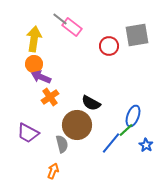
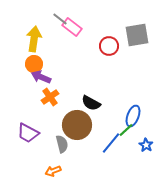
orange arrow: rotated 133 degrees counterclockwise
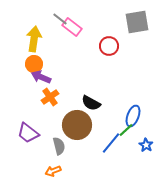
gray square: moved 13 px up
purple trapezoid: rotated 10 degrees clockwise
gray semicircle: moved 3 px left, 2 px down
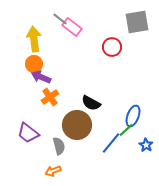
yellow arrow: rotated 15 degrees counterclockwise
red circle: moved 3 px right, 1 px down
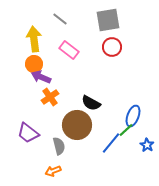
gray square: moved 29 px left, 2 px up
pink rectangle: moved 3 px left, 23 px down
blue star: moved 1 px right
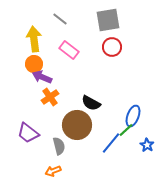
purple arrow: moved 1 px right
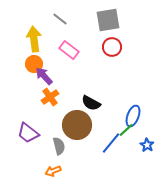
purple arrow: moved 2 px right, 1 px up; rotated 24 degrees clockwise
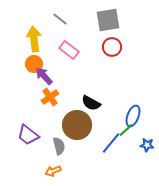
purple trapezoid: moved 2 px down
blue star: rotated 24 degrees counterclockwise
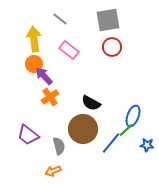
brown circle: moved 6 px right, 4 px down
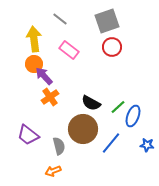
gray square: moved 1 px left, 1 px down; rotated 10 degrees counterclockwise
green line: moved 8 px left, 23 px up
